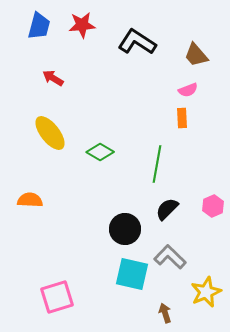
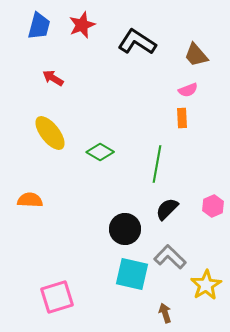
red star: rotated 16 degrees counterclockwise
yellow star: moved 7 px up; rotated 8 degrees counterclockwise
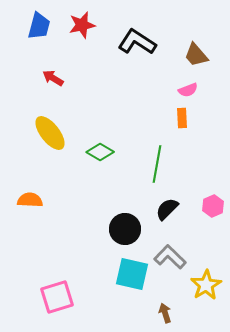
red star: rotated 8 degrees clockwise
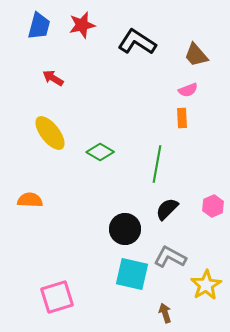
gray L-shape: rotated 16 degrees counterclockwise
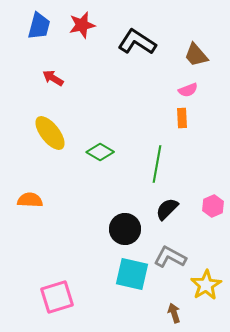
brown arrow: moved 9 px right
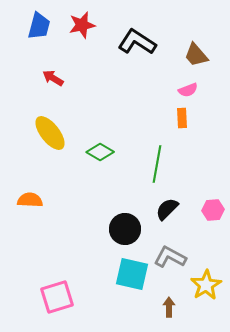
pink hexagon: moved 4 px down; rotated 20 degrees clockwise
brown arrow: moved 5 px left, 6 px up; rotated 18 degrees clockwise
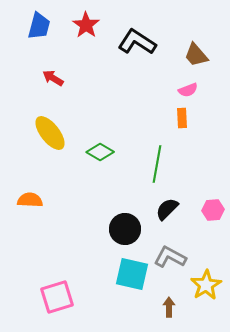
red star: moved 4 px right; rotated 24 degrees counterclockwise
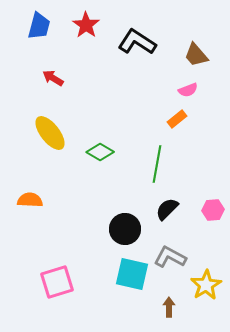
orange rectangle: moved 5 px left, 1 px down; rotated 54 degrees clockwise
pink square: moved 15 px up
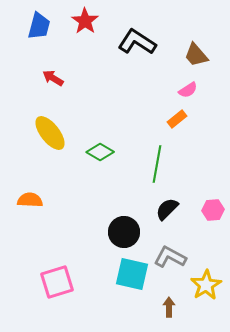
red star: moved 1 px left, 4 px up
pink semicircle: rotated 12 degrees counterclockwise
black circle: moved 1 px left, 3 px down
